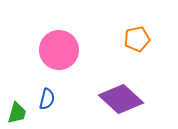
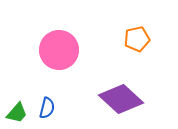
blue semicircle: moved 9 px down
green trapezoid: rotated 25 degrees clockwise
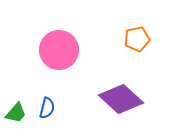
green trapezoid: moved 1 px left
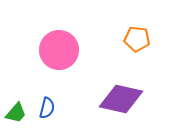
orange pentagon: rotated 20 degrees clockwise
purple diamond: rotated 30 degrees counterclockwise
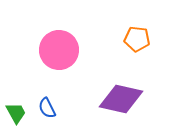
blue semicircle: rotated 140 degrees clockwise
green trapezoid: rotated 70 degrees counterclockwise
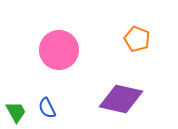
orange pentagon: rotated 15 degrees clockwise
green trapezoid: moved 1 px up
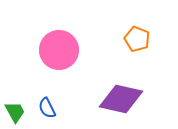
green trapezoid: moved 1 px left
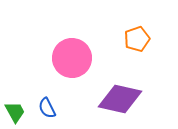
orange pentagon: rotated 30 degrees clockwise
pink circle: moved 13 px right, 8 px down
purple diamond: moved 1 px left
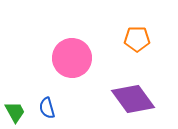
orange pentagon: rotated 20 degrees clockwise
purple diamond: moved 13 px right; rotated 42 degrees clockwise
blue semicircle: rotated 10 degrees clockwise
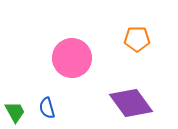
purple diamond: moved 2 px left, 4 px down
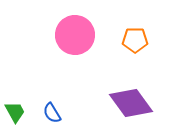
orange pentagon: moved 2 px left, 1 px down
pink circle: moved 3 px right, 23 px up
blue semicircle: moved 5 px right, 5 px down; rotated 15 degrees counterclockwise
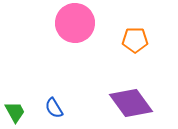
pink circle: moved 12 px up
blue semicircle: moved 2 px right, 5 px up
